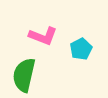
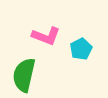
pink L-shape: moved 3 px right
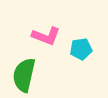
cyan pentagon: rotated 20 degrees clockwise
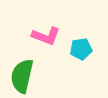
green semicircle: moved 2 px left, 1 px down
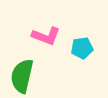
cyan pentagon: moved 1 px right, 1 px up
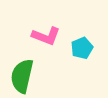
cyan pentagon: rotated 15 degrees counterclockwise
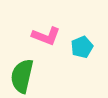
cyan pentagon: moved 1 px up
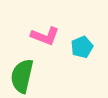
pink L-shape: moved 1 px left
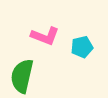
cyan pentagon: rotated 10 degrees clockwise
